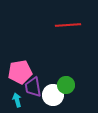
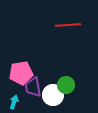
pink pentagon: moved 1 px right, 1 px down
cyan arrow: moved 3 px left, 2 px down; rotated 32 degrees clockwise
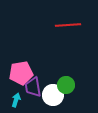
cyan arrow: moved 2 px right, 2 px up
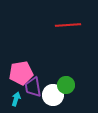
cyan arrow: moved 1 px up
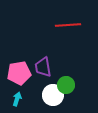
pink pentagon: moved 2 px left
purple trapezoid: moved 10 px right, 20 px up
cyan arrow: moved 1 px right
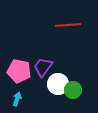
purple trapezoid: rotated 45 degrees clockwise
pink pentagon: moved 2 px up; rotated 20 degrees clockwise
green circle: moved 7 px right, 5 px down
white circle: moved 5 px right, 11 px up
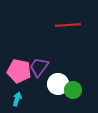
purple trapezoid: moved 4 px left
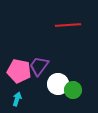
purple trapezoid: moved 1 px up
